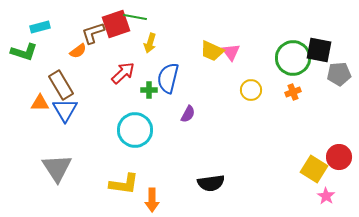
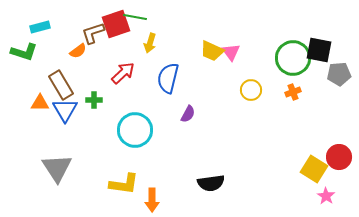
green cross: moved 55 px left, 10 px down
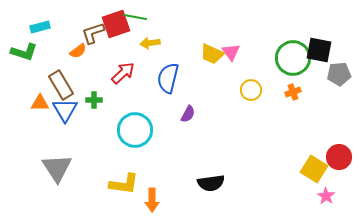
yellow arrow: rotated 66 degrees clockwise
yellow trapezoid: moved 3 px down
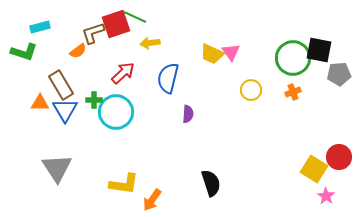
green line: rotated 15 degrees clockwise
purple semicircle: rotated 24 degrees counterclockwise
cyan circle: moved 19 px left, 18 px up
black semicircle: rotated 100 degrees counterclockwise
orange arrow: rotated 35 degrees clockwise
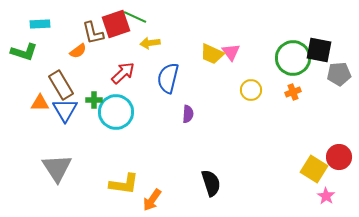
cyan rectangle: moved 3 px up; rotated 12 degrees clockwise
brown L-shape: rotated 85 degrees counterclockwise
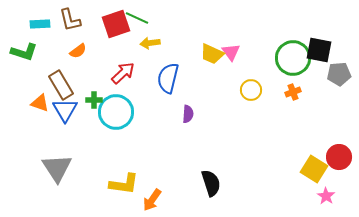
green line: moved 2 px right, 1 px down
brown L-shape: moved 23 px left, 13 px up
orange triangle: rotated 18 degrees clockwise
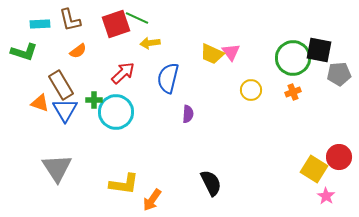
black semicircle: rotated 8 degrees counterclockwise
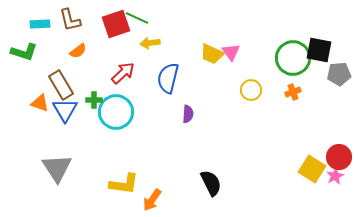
yellow square: moved 2 px left
pink star: moved 9 px right, 20 px up; rotated 12 degrees clockwise
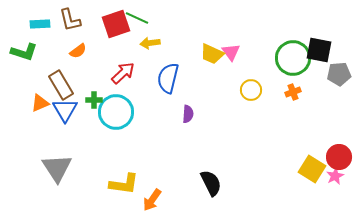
orange triangle: rotated 42 degrees counterclockwise
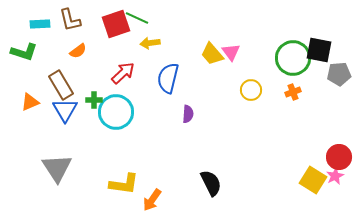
yellow trapezoid: rotated 25 degrees clockwise
orange triangle: moved 10 px left, 1 px up
yellow square: moved 1 px right, 11 px down
